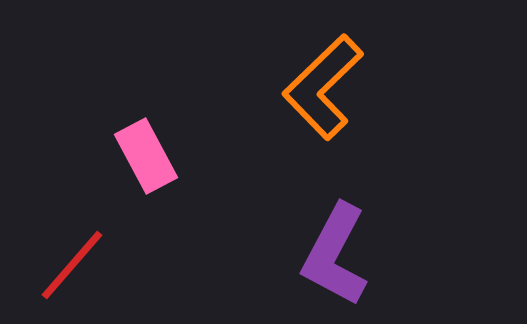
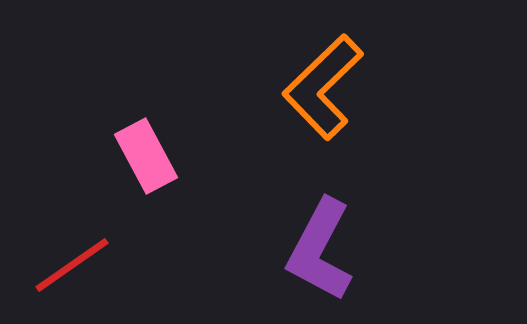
purple L-shape: moved 15 px left, 5 px up
red line: rotated 14 degrees clockwise
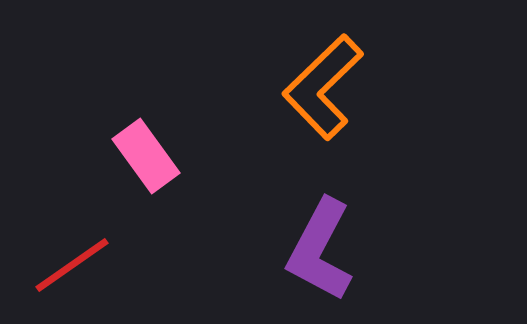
pink rectangle: rotated 8 degrees counterclockwise
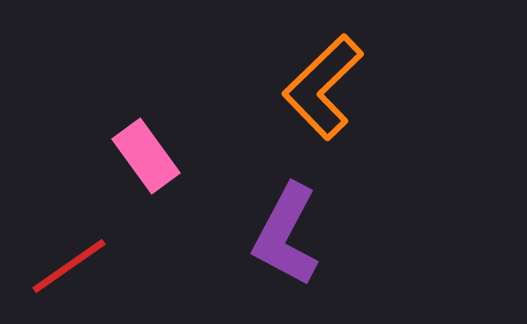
purple L-shape: moved 34 px left, 15 px up
red line: moved 3 px left, 1 px down
